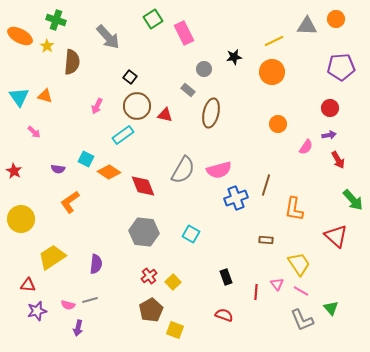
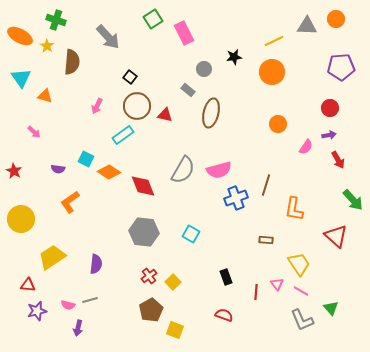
cyan triangle at (19, 97): moved 2 px right, 19 px up
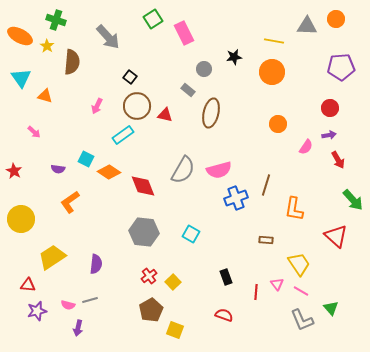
yellow line at (274, 41): rotated 36 degrees clockwise
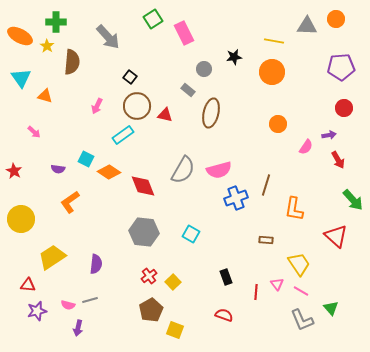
green cross at (56, 20): moved 2 px down; rotated 18 degrees counterclockwise
red circle at (330, 108): moved 14 px right
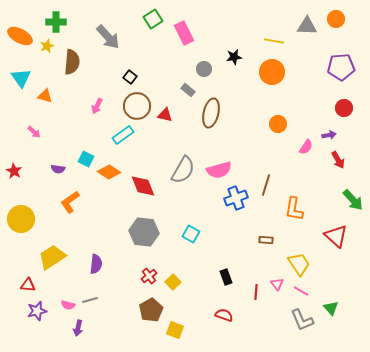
yellow star at (47, 46): rotated 16 degrees clockwise
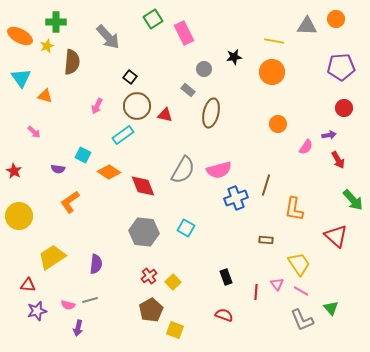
cyan square at (86, 159): moved 3 px left, 4 px up
yellow circle at (21, 219): moved 2 px left, 3 px up
cyan square at (191, 234): moved 5 px left, 6 px up
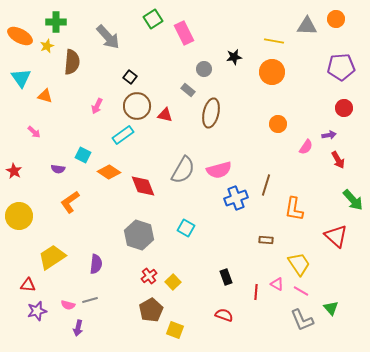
gray hexagon at (144, 232): moved 5 px left, 3 px down; rotated 12 degrees clockwise
pink triangle at (277, 284): rotated 24 degrees counterclockwise
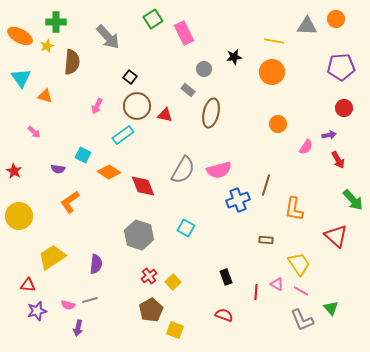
blue cross at (236, 198): moved 2 px right, 2 px down
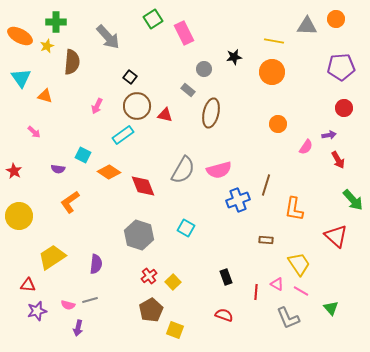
gray L-shape at (302, 320): moved 14 px left, 2 px up
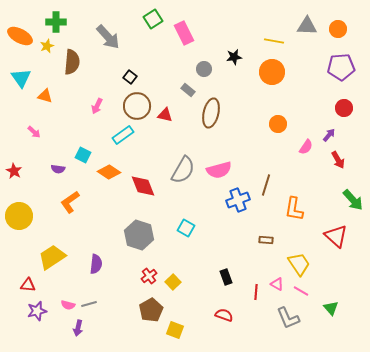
orange circle at (336, 19): moved 2 px right, 10 px down
purple arrow at (329, 135): rotated 40 degrees counterclockwise
gray line at (90, 300): moved 1 px left, 4 px down
